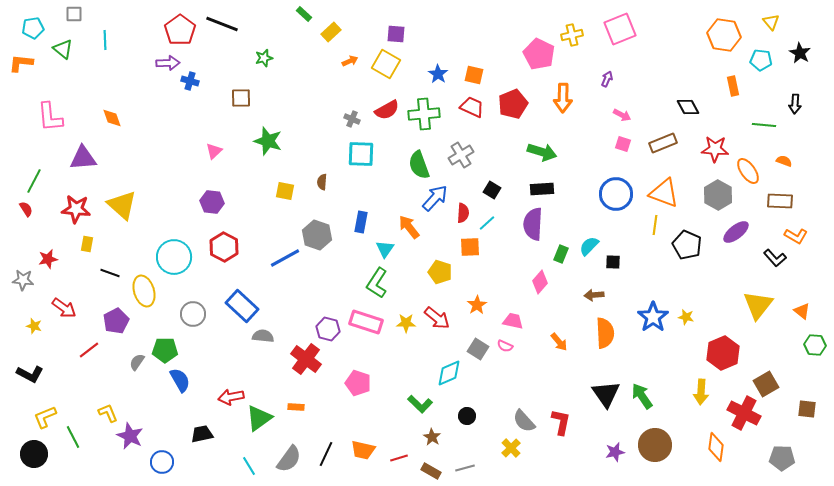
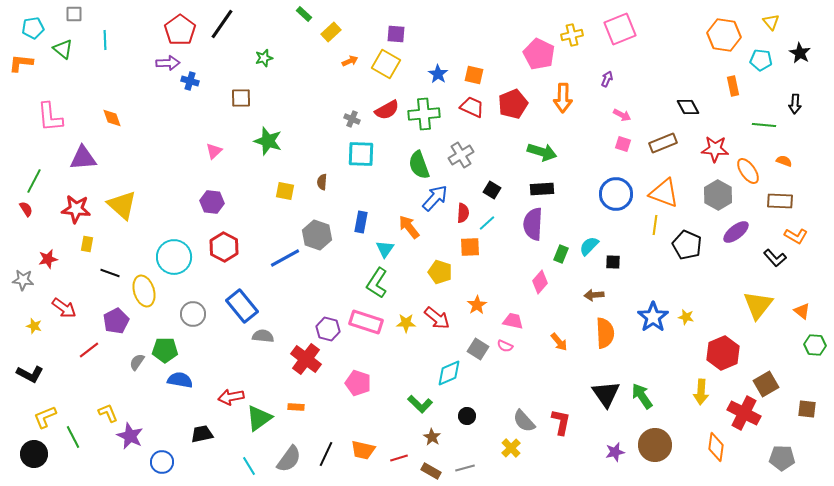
black line at (222, 24): rotated 76 degrees counterclockwise
blue rectangle at (242, 306): rotated 8 degrees clockwise
blue semicircle at (180, 380): rotated 50 degrees counterclockwise
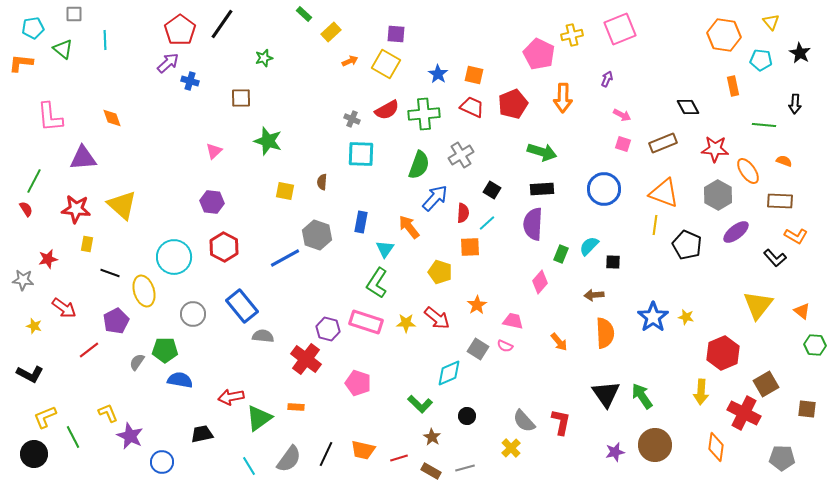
purple arrow at (168, 63): rotated 40 degrees counterclockwise
green semicircle at (419, 165): rotated 140 degrees counterclockwise
blue circle at (616, 194): moved 12 px left, 5 px up
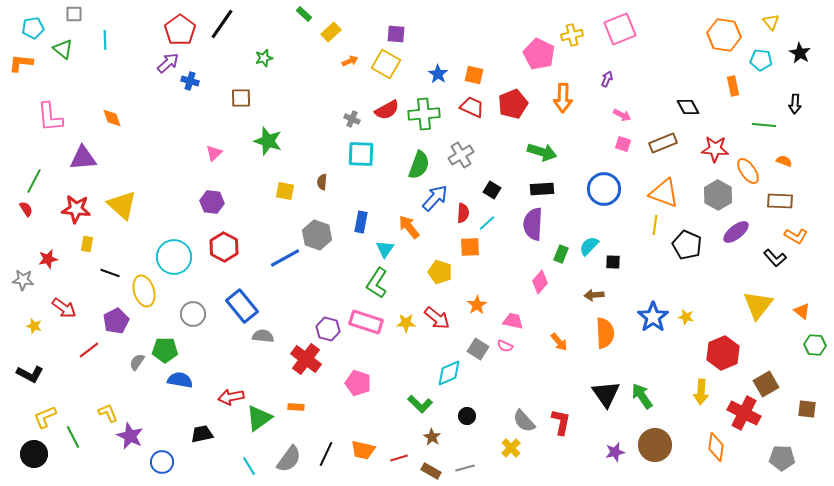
pink triangle at (214, 151): moved 2 px down
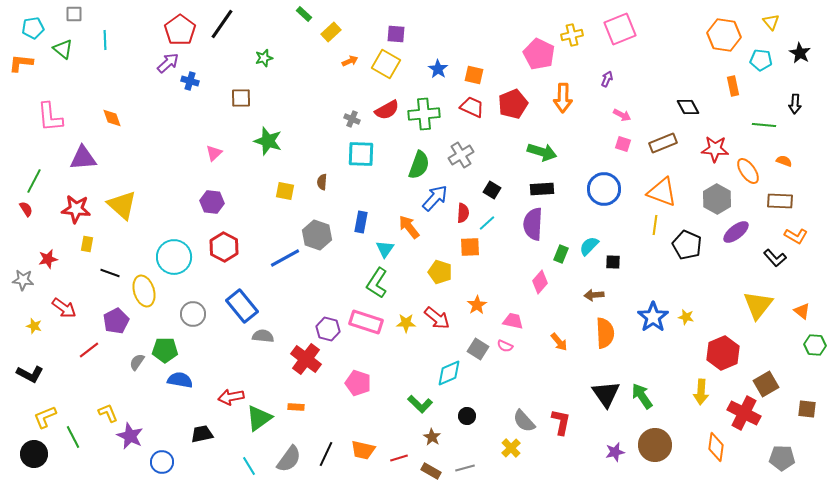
blue star at (438, 74): moved 5 px up
orange triangle at (664, 193): moved 2 px left, 1 px up
gray hexagon at (718, 195): moved 1 px left, 4 px down
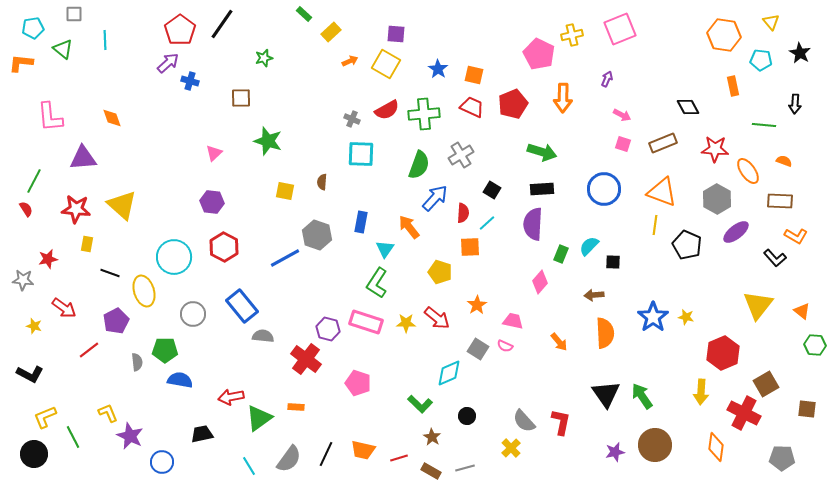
gray semicircle at (137, 362): rotated 138 degrees clockwise
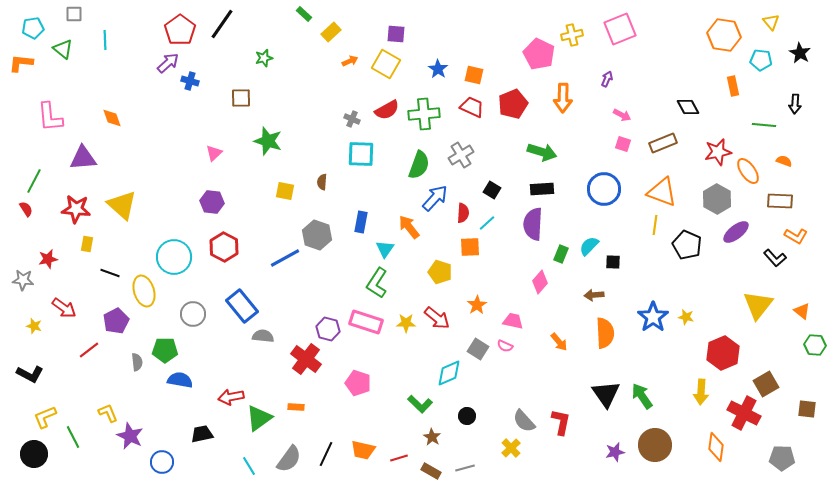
red star at (715, 149): moved 3 px right, 3 px down; rotated 16 degrees counterclockwise
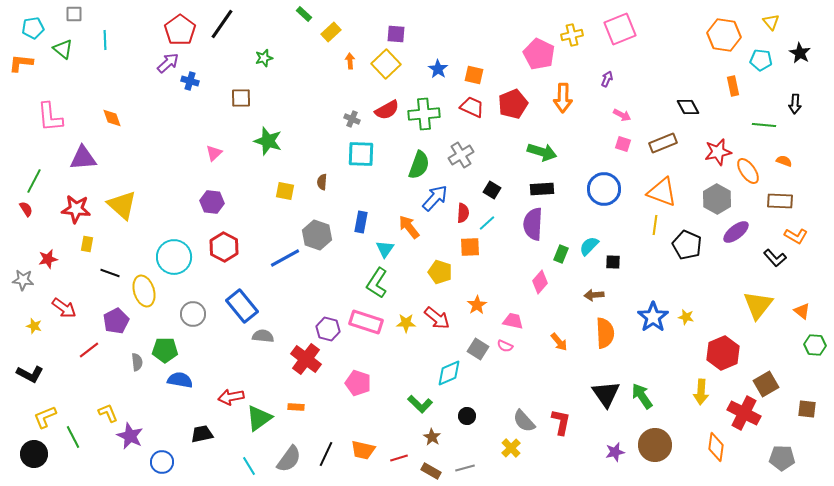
orange arrow at (350, 61): rotated 70 degrees counterclockwise
yellow square at (386, 64): rotated 16 degrees clockwise
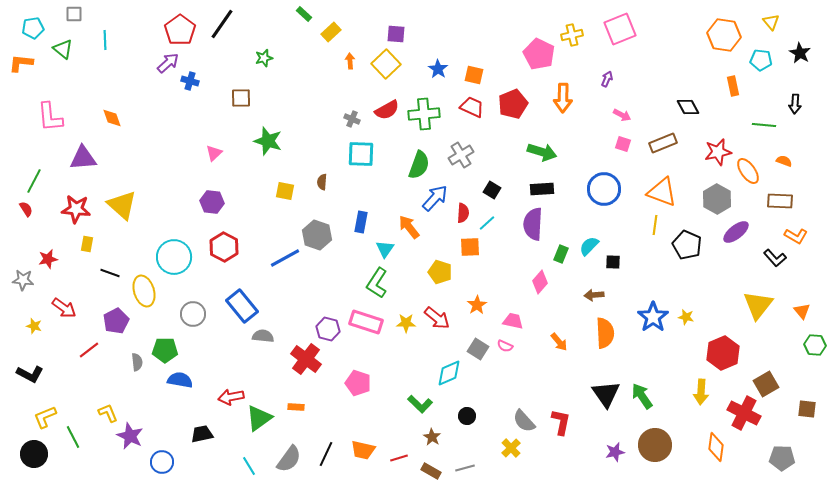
orange triangle at (802, 311): rotated 12 degrees clockwise
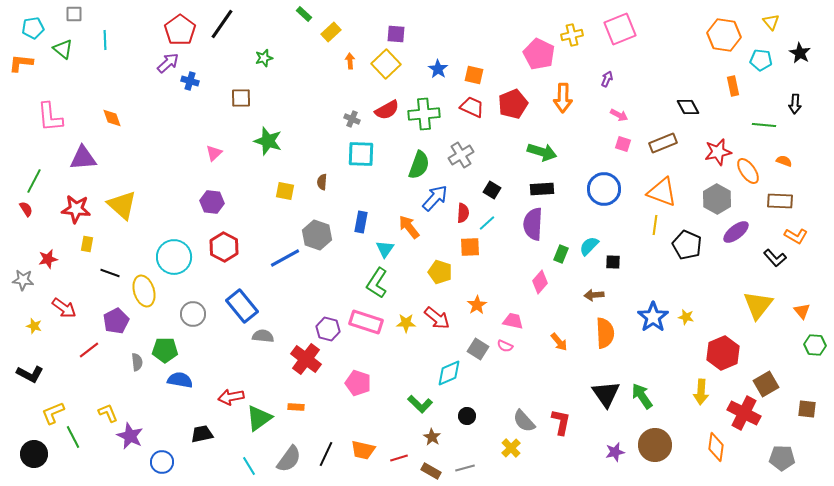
pink arrow at (622, 115): moved 3 px left
yellow L-shape at (45, 417): moved 8 px right, 4 px up
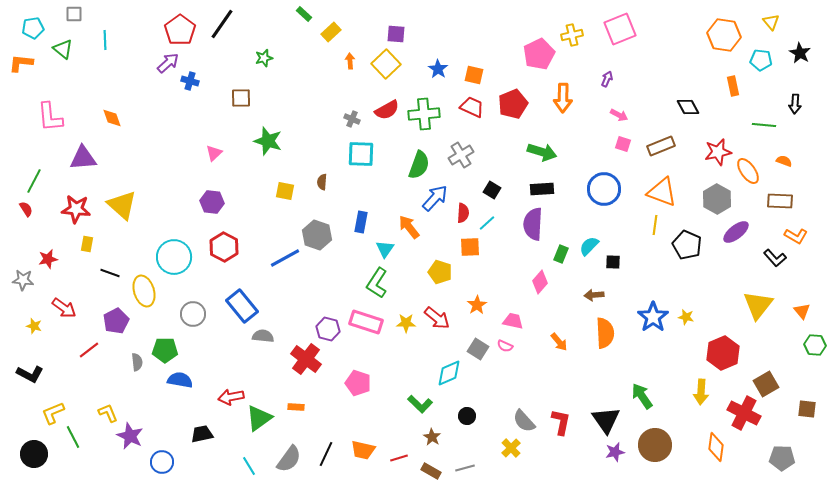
pink pentagon at (539, 54): rotated 20 degrees clockwise
brown rectangle at (663, 143): moved 2 px left, 3 px down
black triangle at (606, 394): moved 26 px down
